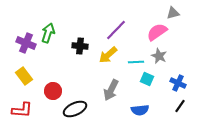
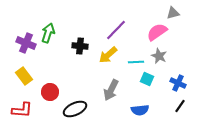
red circle: moved 3 px left, 1 px down
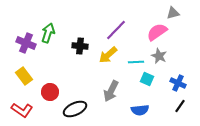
gray arrow: moved 1 px down
red L-shape: rotated 30 degrees clockwise
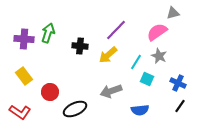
purple cross: moved 2 px left, 4 px up; rotated 18 degrees counterclockwise
cyan line: rotated 56 degrees counterclockwise
gray arrow: rotated 45 degrees clockwise
red L-shape: moved 2 px left, 2 px down
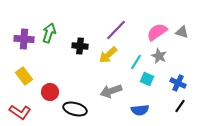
gray triangle: moved 9 px right, 19 px down; rotated 32 degrees clockwise
green arrow: moved 1 px right
black ellipse: rotated 40 degrees clockwise
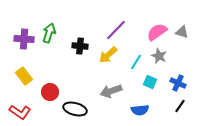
cyan square: moved 3 px right, 3 px down
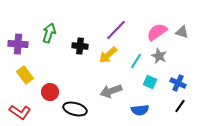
purple cross: moved 6 px left, 5 px down
cyan line: moved 1 px up
yellow rectangle: moved 1 px right, 1 px up
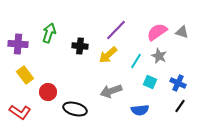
red circle: moved 2 px left
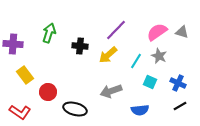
purple cross: moved 5 px left
black line: rotated 24 degrees clockwise
